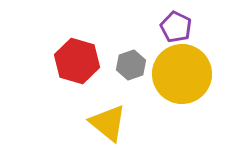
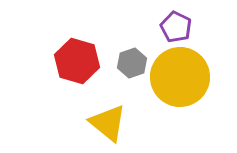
gray hexagon: moved 1 px right, 2 px up
yellow circle: moved 2 px left, 3 px down
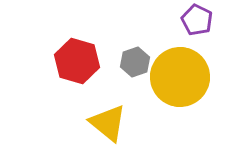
purple pentagon: moved 21 px right, 7 px up
gray hexagon: moved 3 px right, 1 px up
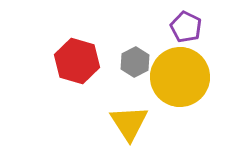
purple pentagon: moved 11 px left, 7 px down
gray hexagon: rotated 8 degrees counterclockwise
yellow triangle: moved 21 px right; rotated 18 degrees clockwise
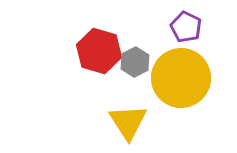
red hexagon: moved 22 px right, 10 px up
yellow circle: moved 1 px right, 1 px down
yellow triangle: moved 1 px left, 1 px up
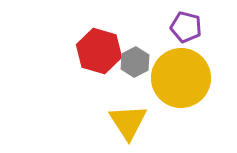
purple pentagon: rotated 12 degrees counterclockwise
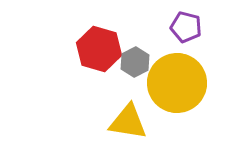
red hexagon: moved 2 px up
yellow circle: moved 4 px left, 5 px down
yellow triangle: rotated 48 degrees counterclockwise
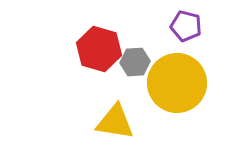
purple pentagon: moved 1 px up
gray hexagon: rotated 24 degrees clockwise
yellow triangle: moved 13 px left
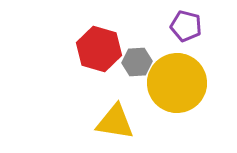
gray hexagon: moved 2 px right
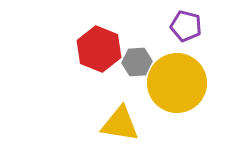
red hexagon: rotated 6 degrees clockwise
yellow triangle: moved 5 px right, 2 px down
